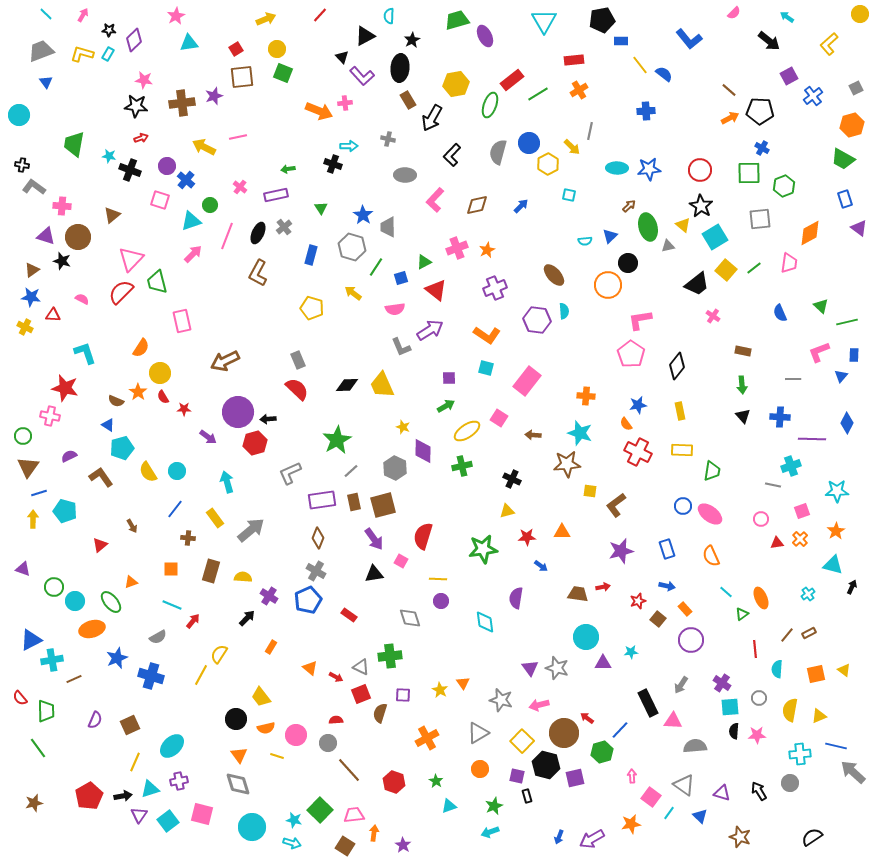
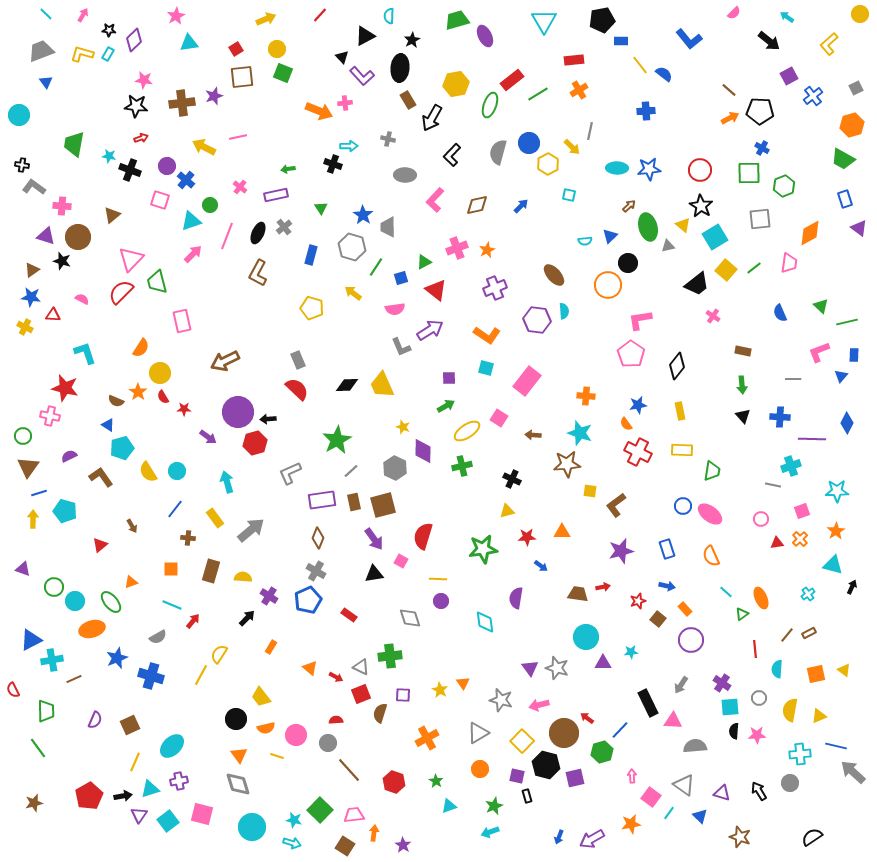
red semicircle at (20, 698): moved 7 px left, 8 px up; rotated 14 degrees clockwise
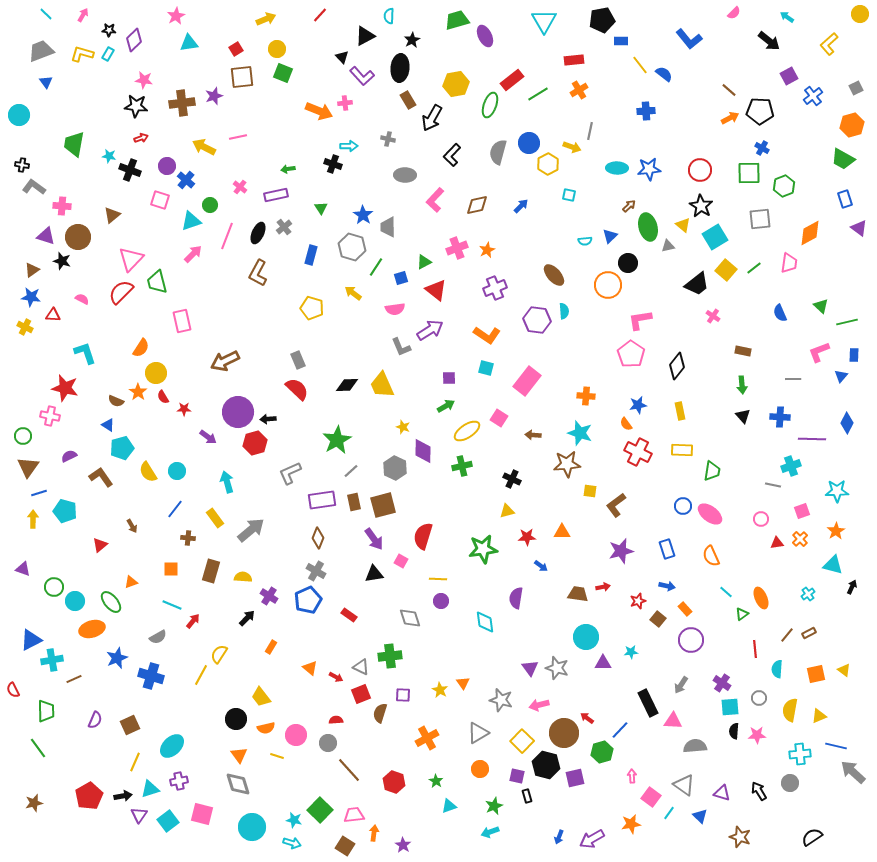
yellow arrow at (572, 147): rotated 24 degrees counterclockwise
yellow circle at (160, 373): moved 4 px left
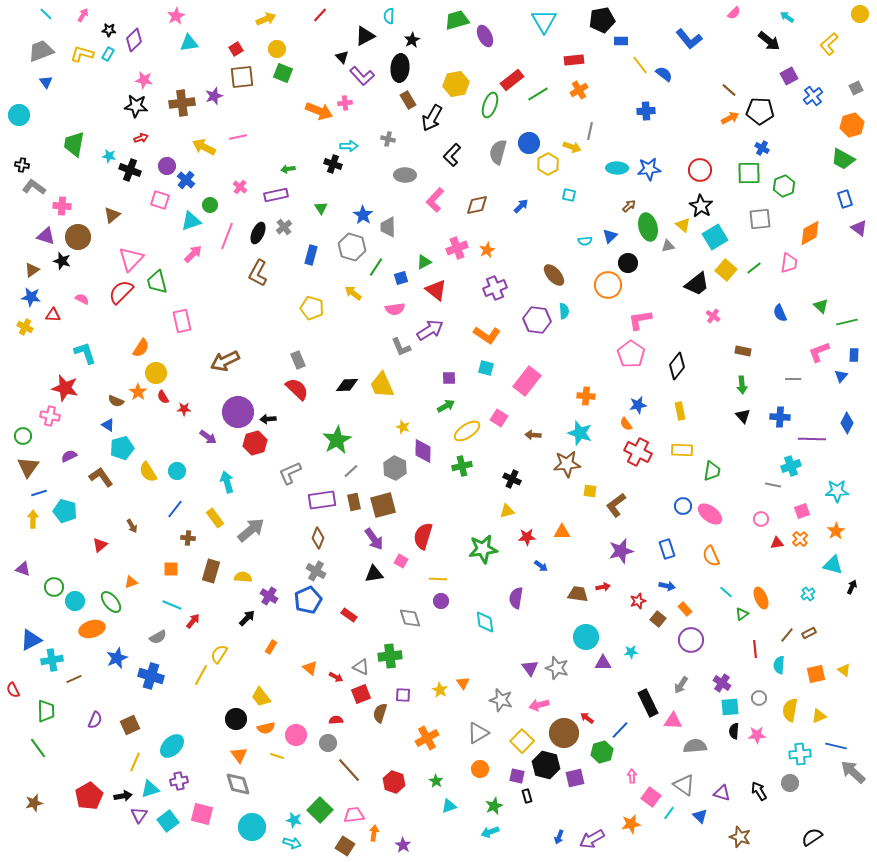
cyan semicircle at (777, 669): moved 2 px right, 4 px up
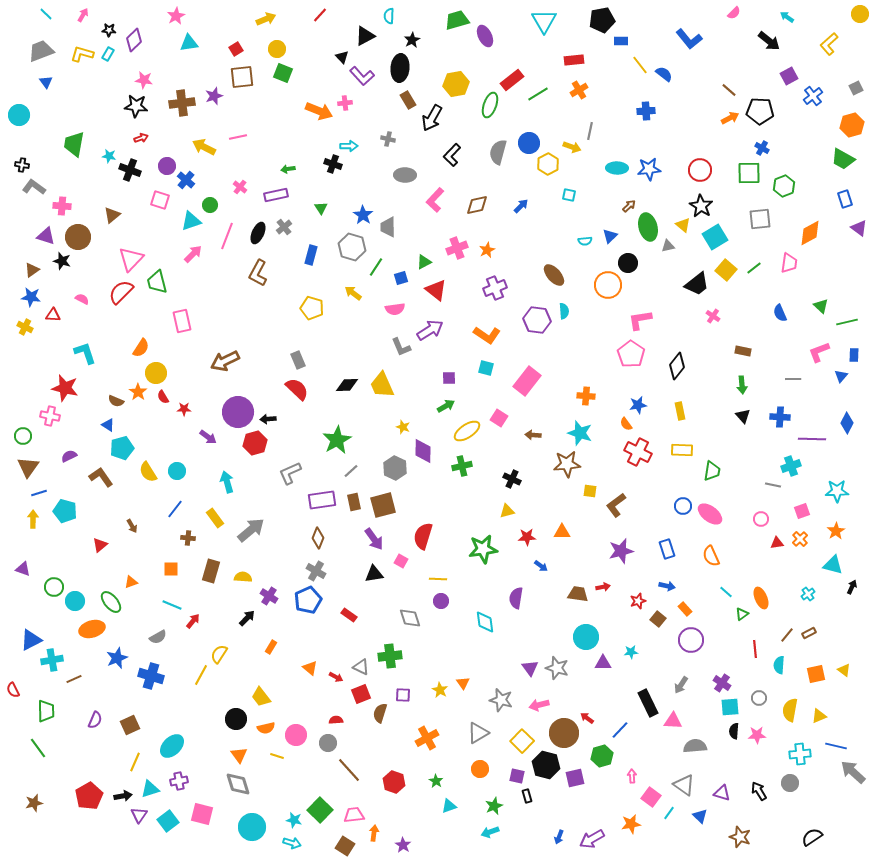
green hexagon at (602, 752): moved 4 px down
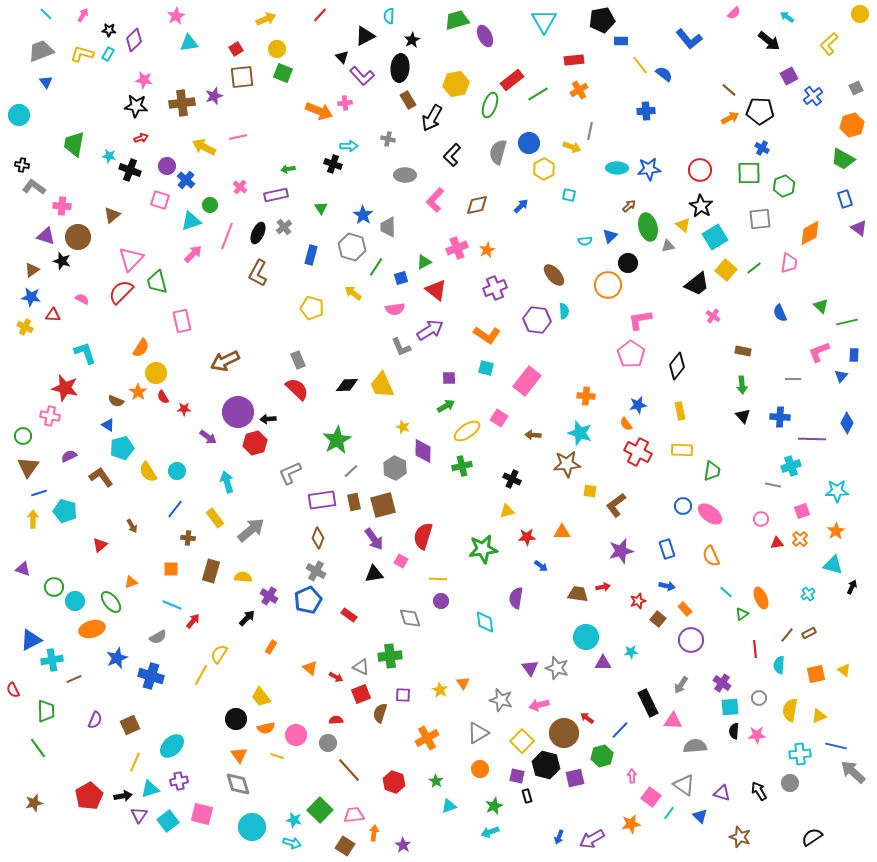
yellow hexagon at (548, 164): moved 4 px left, 5 px down
